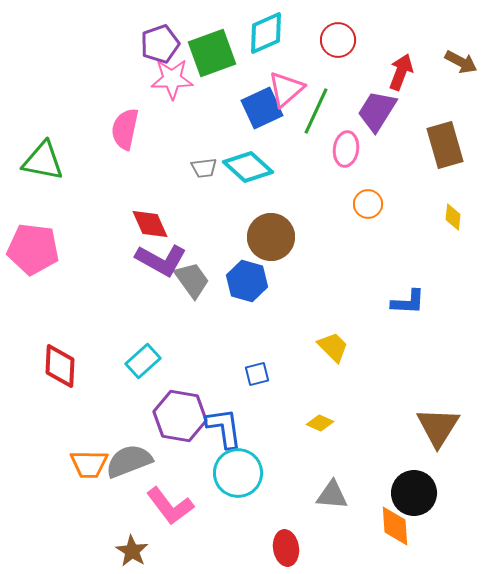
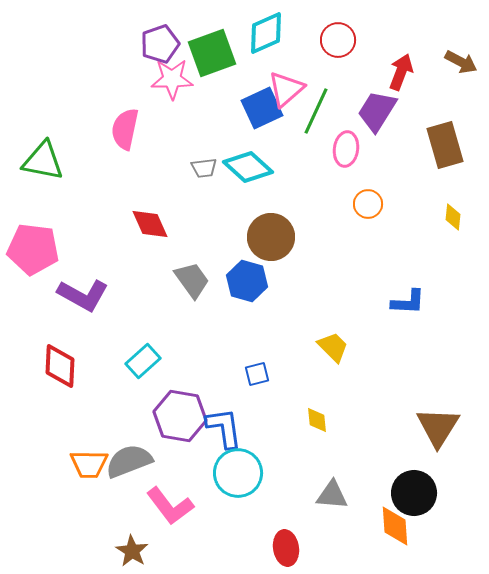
purple L-shape at (161, 260): moved 78 px left, 35 px down
yellow diamond at (320, 423): moved 3 px left, 3 px up; rotated 60 degrees clockwise
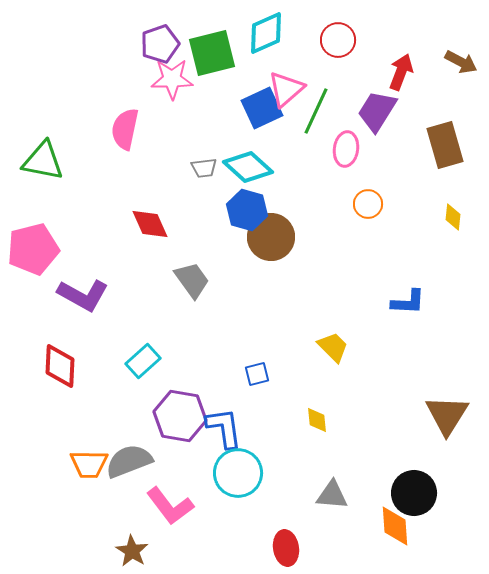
green square at (212, 53): rotated 6 degrees clockwise
pink pentagon at (33, 249): rotated 21 degrees counterclockwise
blue hexagon at (247, 281): moved 71 px up
brown triangle at (438, 427): moved 9 px right, 12 px up
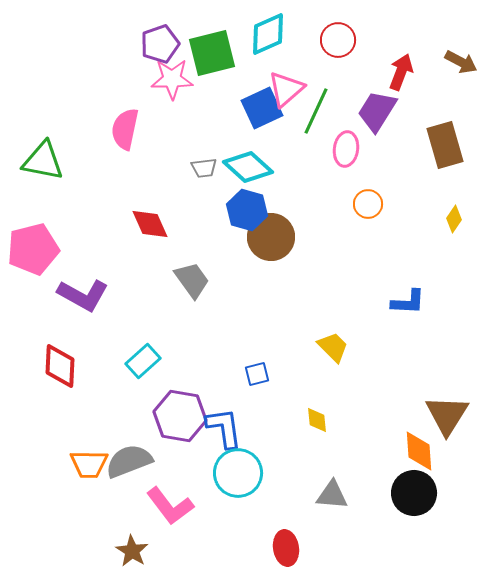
cyan diamond at (266, 33): moved 2 px right, 1 px down
yellow diamond at (453, 217): moved 1 px right, 2 px down; rotated 28 degrees clockwise
orange diamond at (395, 526): moved 24 px right, 75 px up
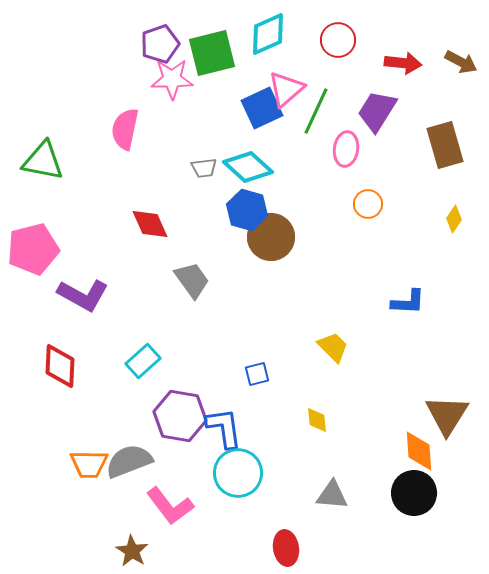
red arrow at (401, 72): moved 2 px right, 9 px up; rotated 75 degrees clockwise
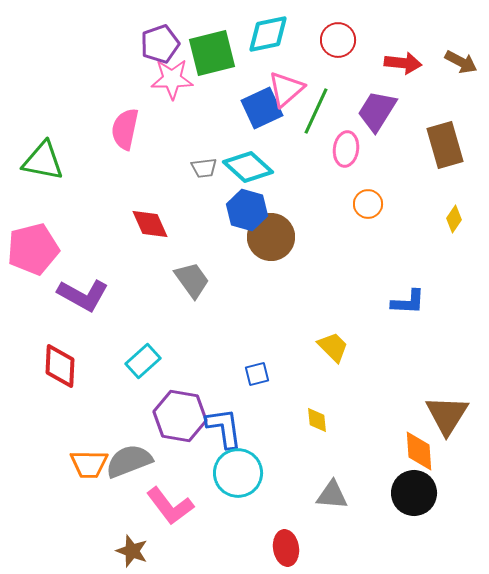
cyan diamond at (268, 34): rotated 12 degrees clockwise
brown star at (132, 551): rotated 12 degrees counterclockwise
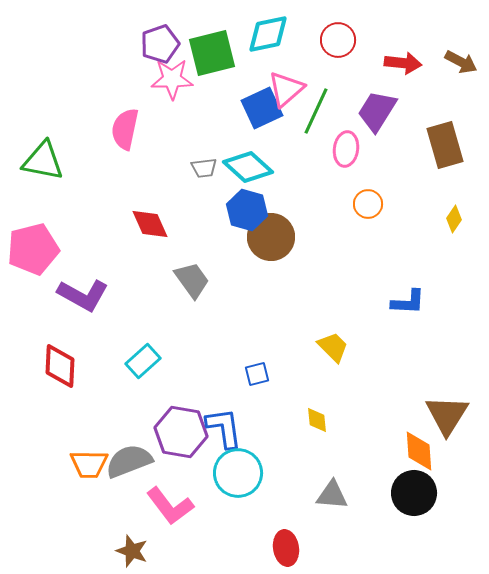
purple hexagon at (180, 416): moved 1 px right, 16 px down
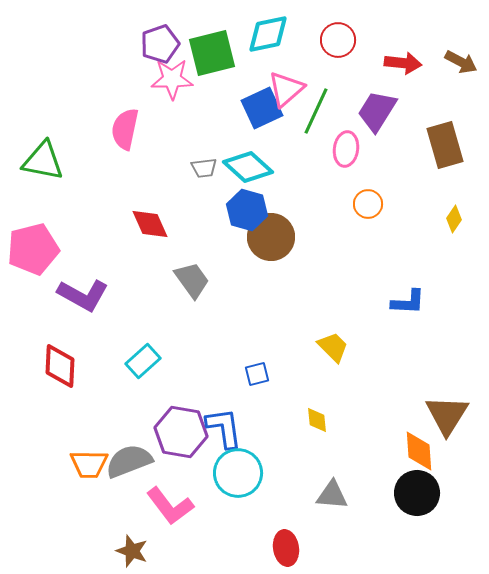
black circle at (414, 493): moved 3 px right
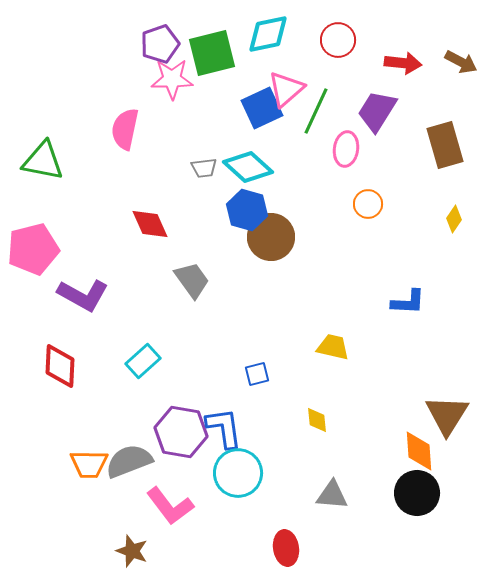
yellow trapezoid at (333, 347): rotated 32 degrees counterclockwise
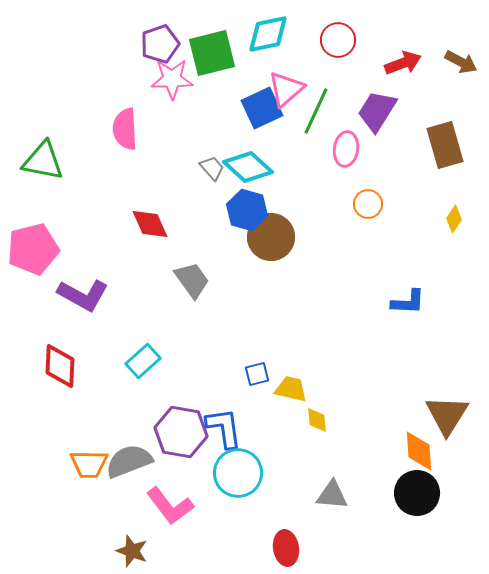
red arrow at (403, 63): rotated 27 degrees counterclockwise
pink semicircle at (125, 129): rotated 15 degrees counterclockwise
gray trapezoid at (204, 168): moved 8 px right; rotated 124 degrees counterclockwise
yellow trapezoid at (333, 347): moved 42 px left, 42 px down
